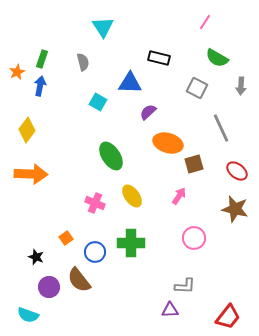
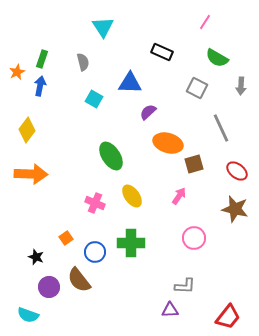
black rectangle: moved 3 px right, 6 px up; rotated 10 degrees clockwise
cyan square: moved 4 px left, 3 px up
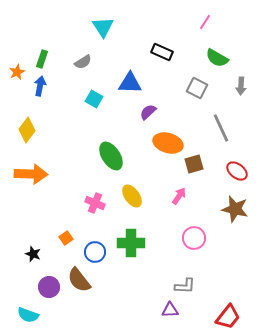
gray semicircle: rotated 72 degrees clockwise
black star: moved 3 px left, 3 px up
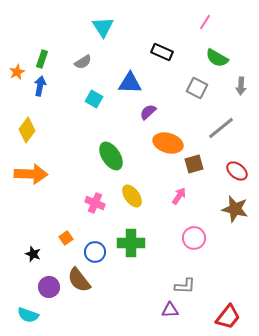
gray line: rotated 76 degrees clockwise
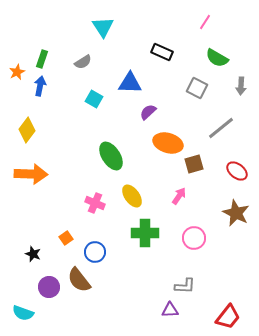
brown star: moved 1 px right, 4 px down; rotated 12 degrees clockwise
green cross: moved 14 px right, 10 px up
cyan semicircle: moved 5 px left, 2 px up
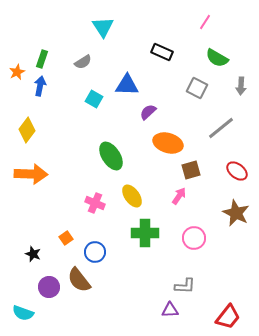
blue triangle: moved 3 px left, 2 px down
brown square: moved 3 px left, 6 px down
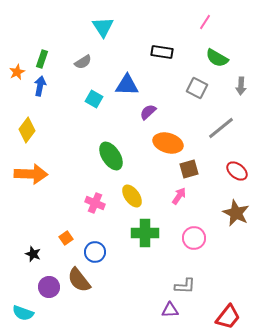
black rectangle: rotated 15 degrees counterclockwise
brown square: moved 2 px left, 1 px up
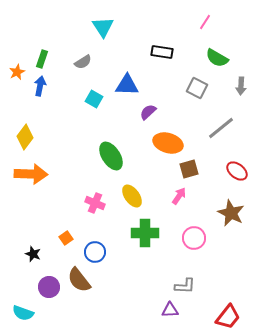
yellow diamond: moved 2 px left, 7 px down
brown star: moved 5 px left
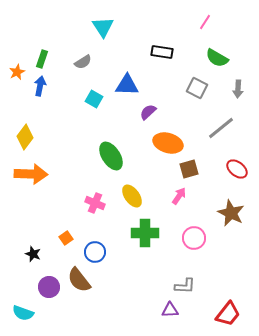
gray arrow: moved 3 px left, 3 px down
red ellipse: moved 2 px up
red trapezoid: moved 3 px up
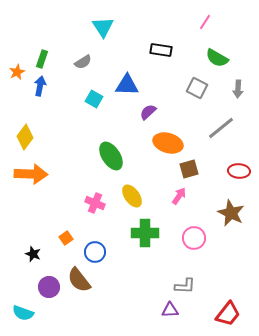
black rectangle: moved 1 px left, 2 px up
red ellipse: moved 2 px right, 2 px down; rotated 35 degrees counterclockwise
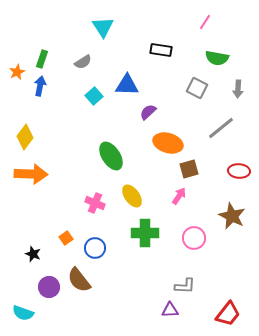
green semicircle: rotated 20 degrees counterclockwise
cyan square: moved 3 px up; rotated 18 degrees clockwise
brown star: moved 1 px right, 3 px down
blue circle: moved 4 px up
